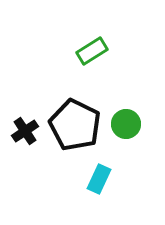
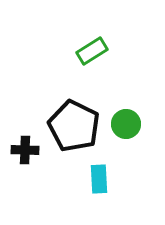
black pentagon: moved 1 px left, 1 px down
black cross: moved 19 px down; rotated 36 degrees clockwise
cyan rectangle: rotated 28 degrees counterclockwise
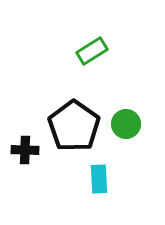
black pentagon: rotated 9 degrees clockwise
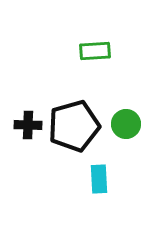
green rectangle: moved 3 px right; rotated 28 degrees clockwise
black pentagon: rotated 21 degrees clockwise
black cross: moved 3 px right, 25 px up
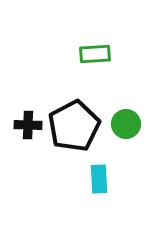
green rectangle: moved 3 px down
black pentagon: rotated 12 degrees counterclockwise
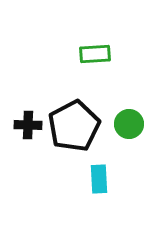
green circle: moved 3 px right
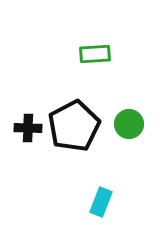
black cross: moved 3 px down
cyan rectangle: moved 2 px right, 23 px down; rotated 24 degrees clockwise
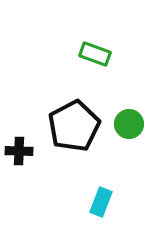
green rectangle: rotated 24 degrees clockwise
black cross: moved 9 px left, 23 px down
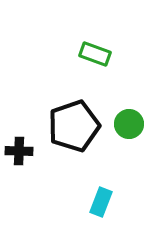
black pentagon: rotated 9 degrees clockwise
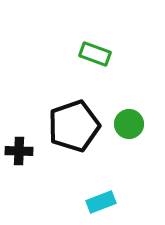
cyan rectangle: rotated 48 degrees clockwise
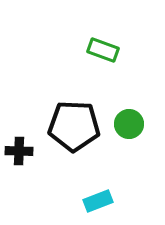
green rectangle: moved 8 px right, 4 px up
black pentagon: rotated 21 degrees clockwise
cyan rectangle: moved 3 px left, 1 px up
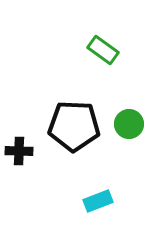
green rectangle: rotated 16 degrees clockwise
